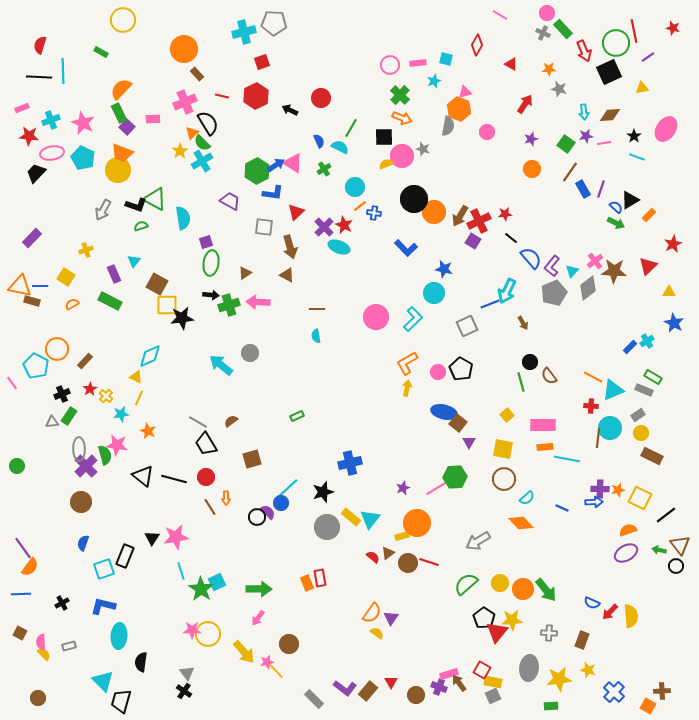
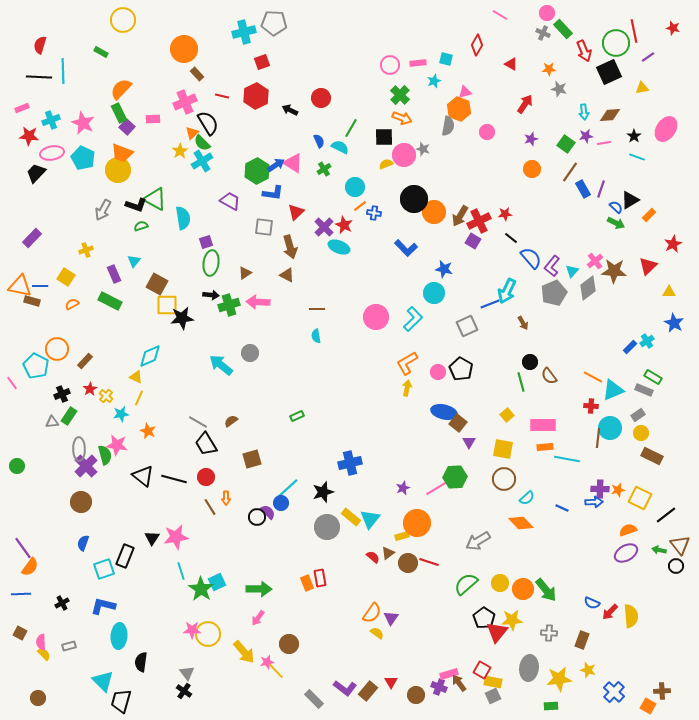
pink circle at (402, 156): moved 2 px right, 1 px up
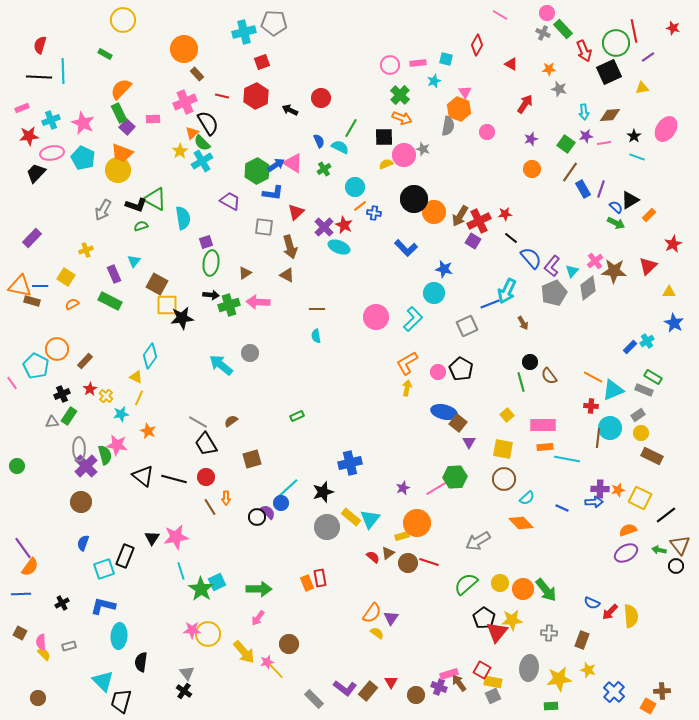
green rectangle at (101, 52): moved 4 px right, 2 px down
pink triangle at (465, 92): rotated 48 degrees counterclockwise
red star at (29, 136): rotated 12 degrees counterclockwise
cyan diamond at (150, 356): rotated 30 degrees counterclockwise
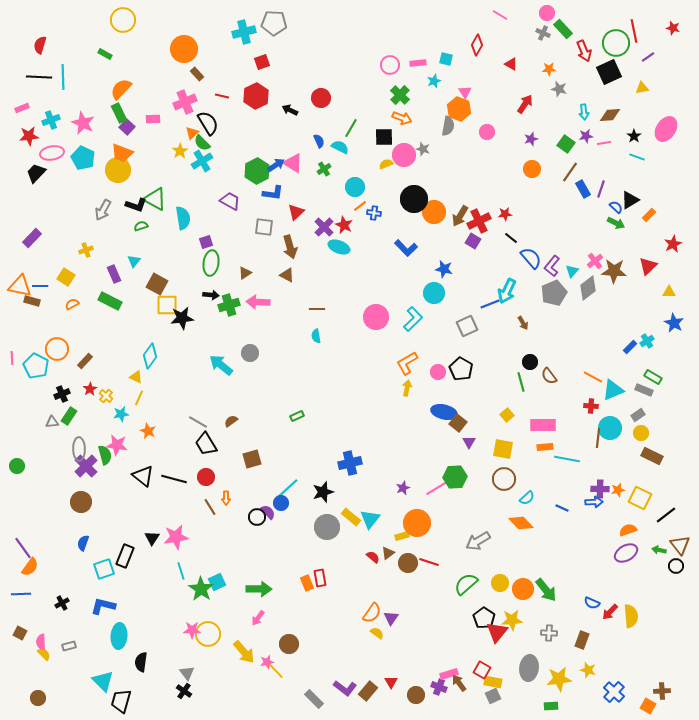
cyan line at (63, 71): moved 6 px down
pink line at (12, 383): moved 25 px up; rotated 32 degrees clockwise
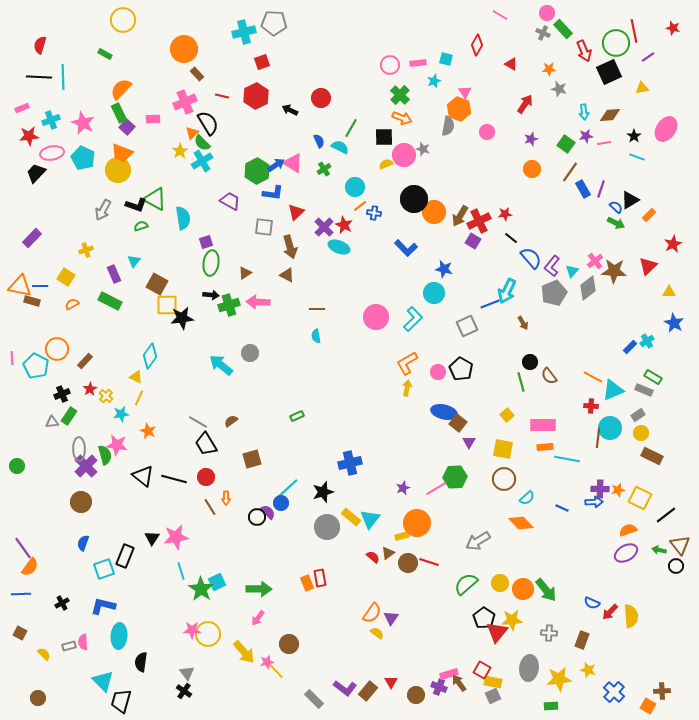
pink semicircle at (41, 642): moved 42 px right
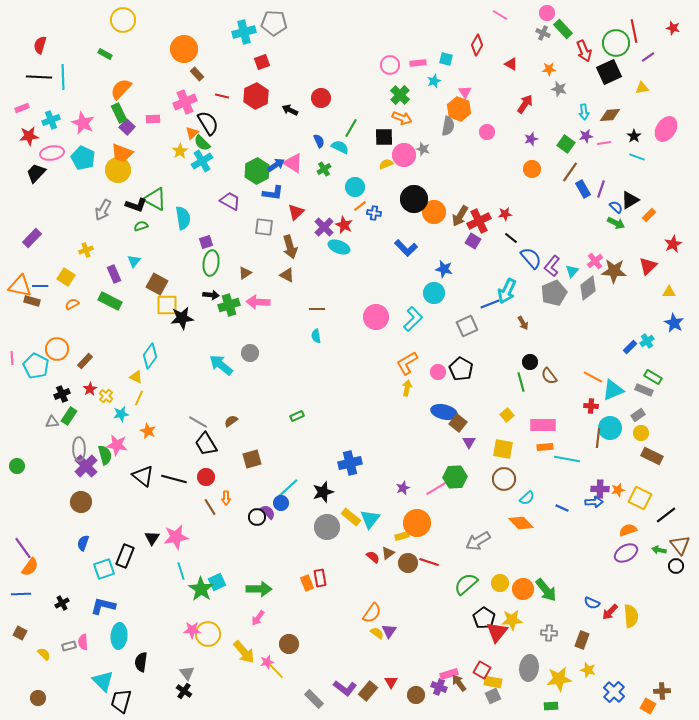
purple triangle at (391, 618): moved 2 px left, 13 px down
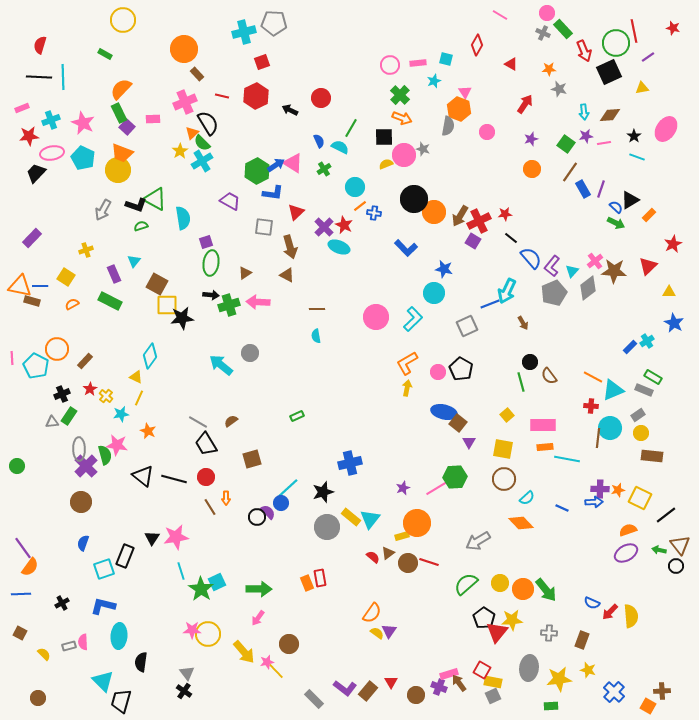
brown rectangle at (652, 456): rotated 20 degrees counterclockwise
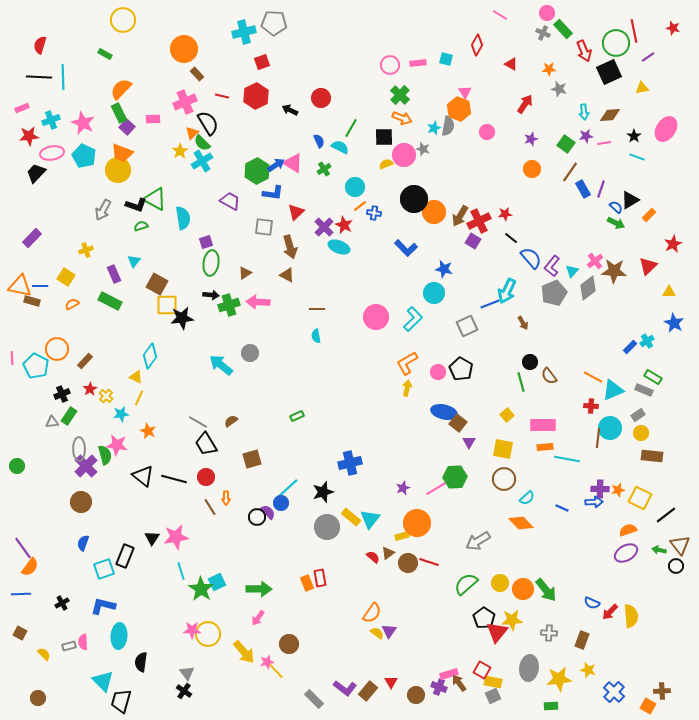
cyan star at (434, 81): moved 47 px down
cyan pentagon at (83, 158): moved 1 px right, 2 px up
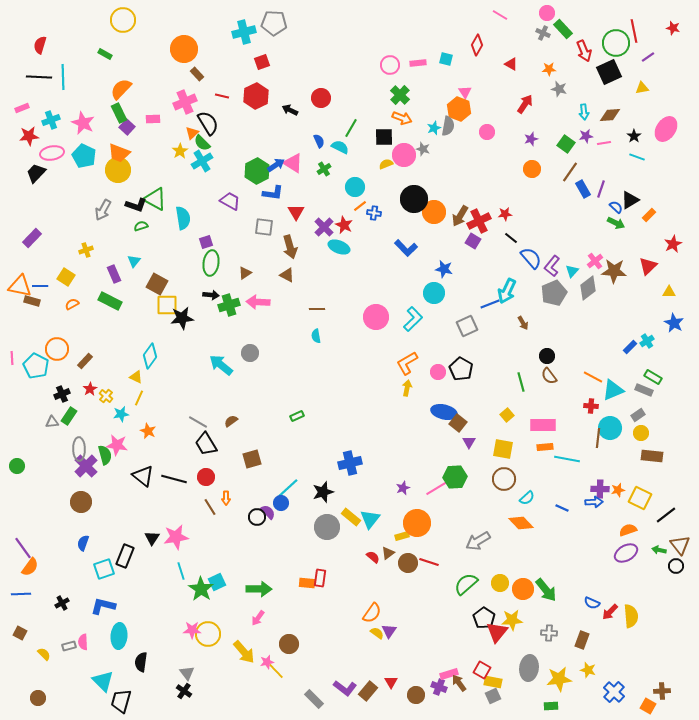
orange trapezoid at (122, 153): moved 3 px left
red triangle at (296, 212): rotated 18 degrees counterclockwise
black circle at (530, 362): moved 17 px right, 6 px up
red rectangle at (320, 578): rotated 18 degrees clockwise
orange rectangle at (307, 583): rotated 63 degrees counterclockwise
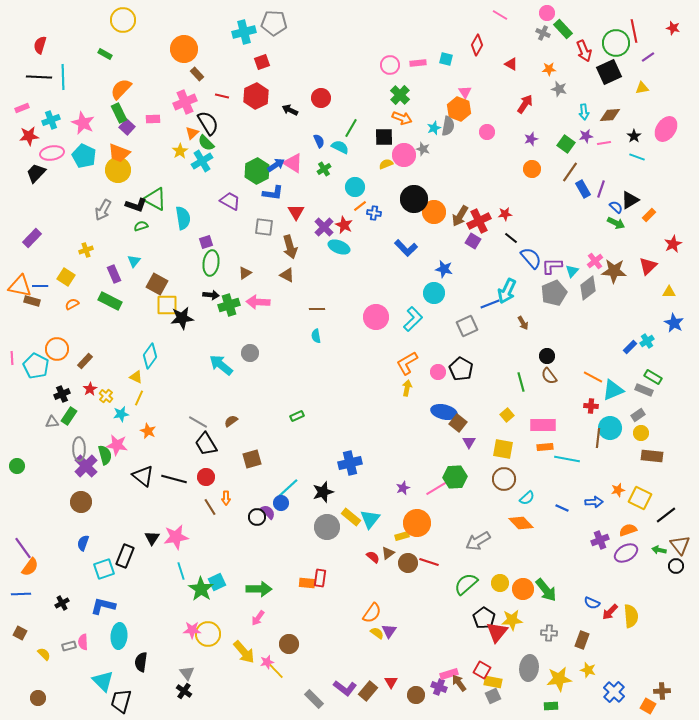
green semicircle at (202, 143): moved 4 px right
purple L-shape at (552, 266): rotated 50 degrees clockwise
purple cross at (600, 489): moved 51 px down; rotated 24 degrees counterclockwise
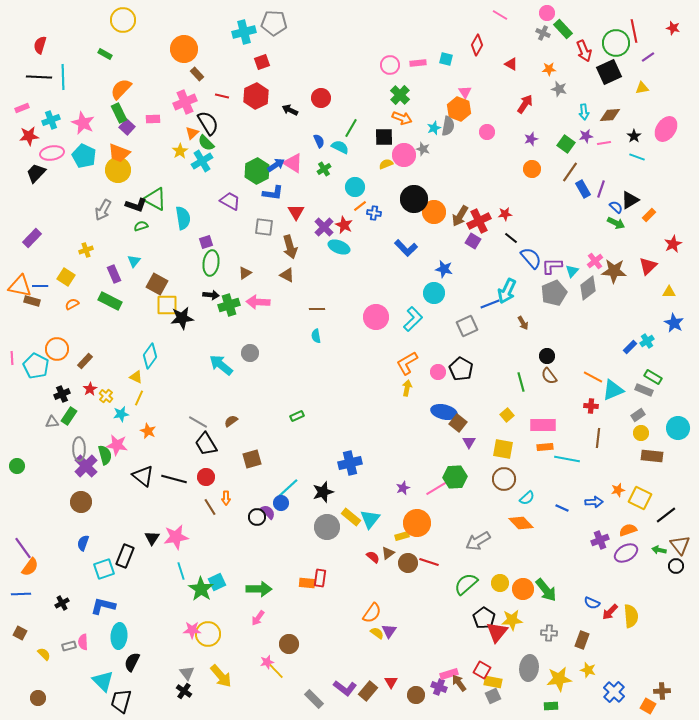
cyan circle at (610, 428): moved 68 px right
yellow arrow at (244, 652): moved 23 px left, 24 px down
black semicircle at (141, 662): moved 9 px left; rotated 18 degrees clockwise
